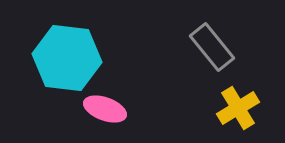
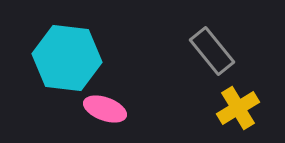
gray rectangle: moved 4 px down
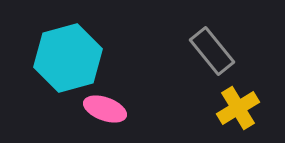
cyan hexagon: moved 1 px right; rotated 22 degrees counterclockwise
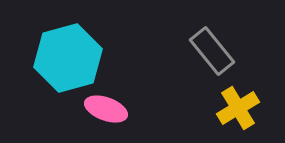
pink ellipse: moved 1 px right
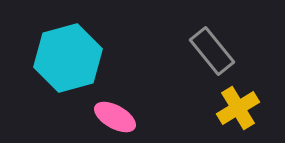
pink ellipse: moved 9 px right, 8 px down; rotated 9 degrees clockwise
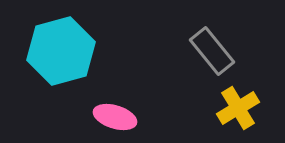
cyan hexagon: moved 7 px left, 7 px up
pink ellipse: rotated 12 degrees counterclockwise
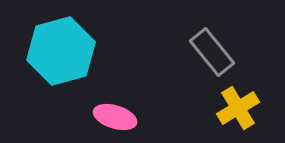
gray rectangle: moved 1 px down
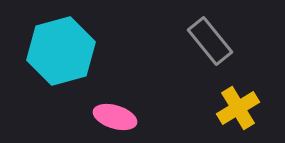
gray rectangle: moved 2 px left, 11 px up
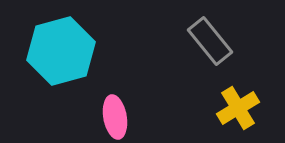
pink ellipse: rotated 63 degrees clockwise
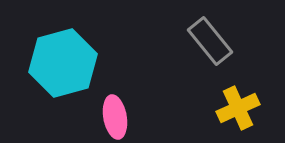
cyan hexagon: moved 2 px right, 12 px down
yellow cross: rotated 6 degrees clockwise
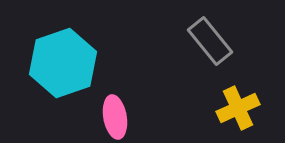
cyan hexagon: rotated 4 degrees counterclockwise
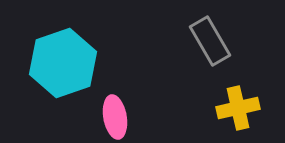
gray rectangle: rotated 9 degrees clockwise
yellow cross: rotated 12 degrees clockwise
